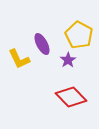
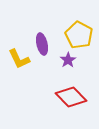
purple ellipse: rotated 15 degrees clockwise
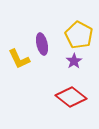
purple star: moved 6 px right, 1 px down
red diamond: rotated 8 degrees counterclockwise
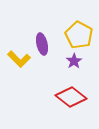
yellow L-shape: rotated 20 degrees counterclockwise
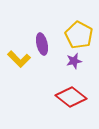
purple star: rotated 21 degrees clockwise
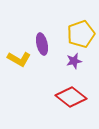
yellow pentagon: moved 2 px right, 1 px up; rotated 24 degrees clockwise
yellow L-shape: rotated 15 degrees counterclockwise
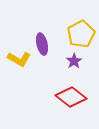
yellow pentagon: rotated 8 degrees counterclockwise
purple star: rotated 21 degrees counterclockwise
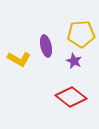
yellow pentagon: rotated 24 degrees clockwise
purple ellipse: moved 4 px right, 2 px down
purple star: rotated 14 degrees counterclockwise
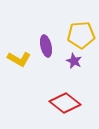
yellow pentagon: moved 1 px down
red diamond: moved 6 px left, 6 px down
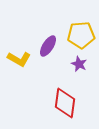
purple ellipse: moved 2 px right; rotated 45 degrees clockwise
purple star: moved 5 px right, 3 px down
red diamond: rotated 60 degrees clockwise
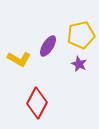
yellow pentagon: rotated 8 degrees counterclockwise
red diamond: moved 28 px left; rotated 20 degrees clockwise
